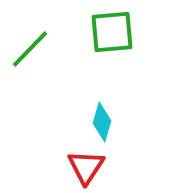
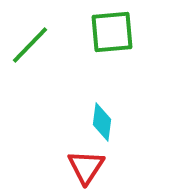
green line: moved 4 px up
cyan diamond: rotated 9 degrees counterclockwise
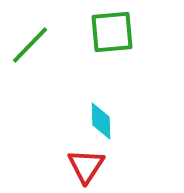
cyan diamond: moved 1 px left, 1 px up; rotated 9 degrees counterclockwise
red triangle: moved 1 px up
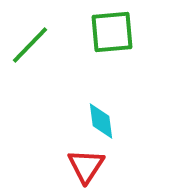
cyan diamond: rotated 6 degrees counterclockwise
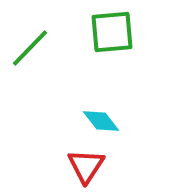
green line: moved 3 px down
cyan diamond: rotated 30 degrees counterclockwise
